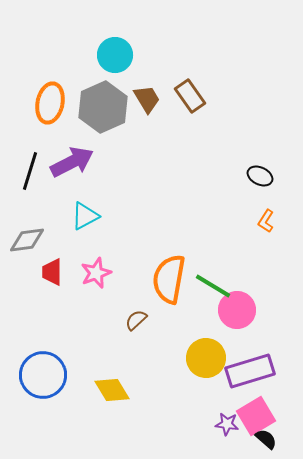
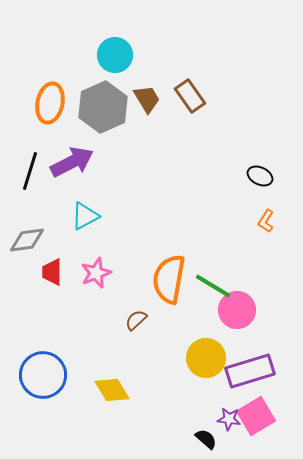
purple star: moved 2 px right, 5 px up
black semicircle: moved 60 px left
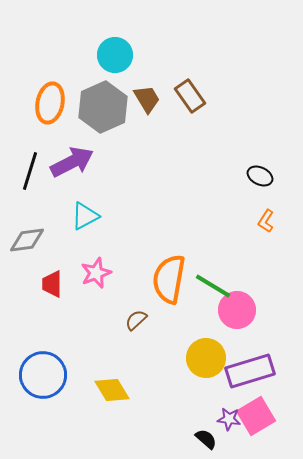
red trapezoid: moved 12 px down
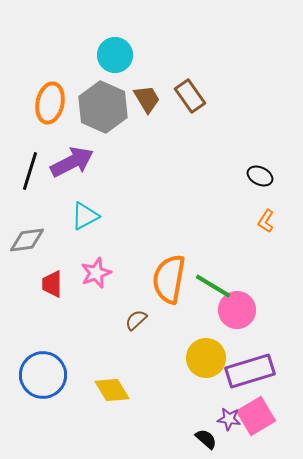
gray hexagon: rotated 12 degrees counterclockwise
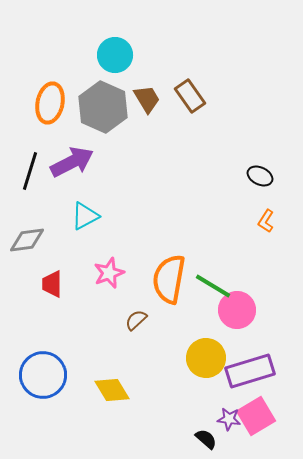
pink star: moved 13 px right
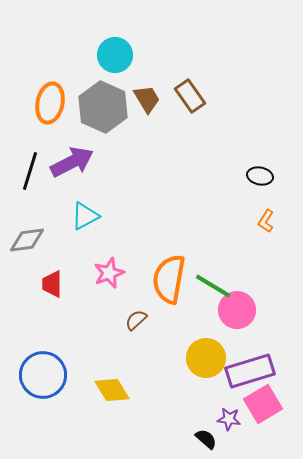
black ellipse: rotated 15 degrees counterclockwise
pink square: moved 7 px right, 12 px up
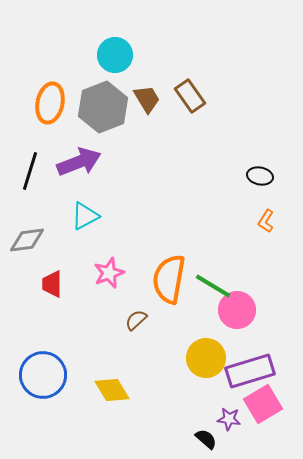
gray hexagon: rotated 15 degrees clockwise
purple arrow: moved 7 px right; rotated 6 degrees clockwise
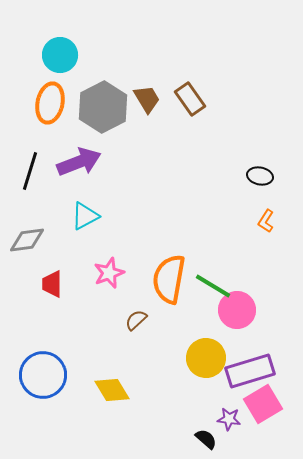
cyan circle: moved 55 px left
brown rectangle: moved 3 px down
gray hexagon: rotated 6 degrees counterclockwise
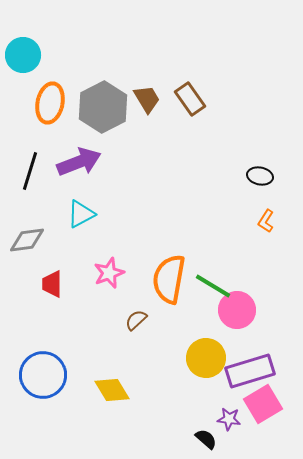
cyan circle: moved 37 px left
cyan triangle: moved 4 px left, 2 px up
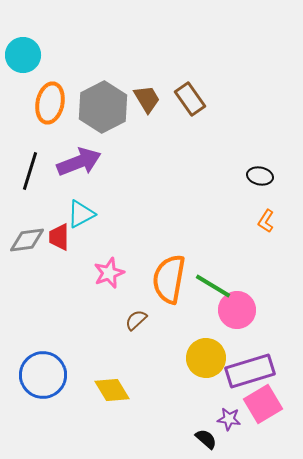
red trapezoid: moved 7 px right, 47 px up
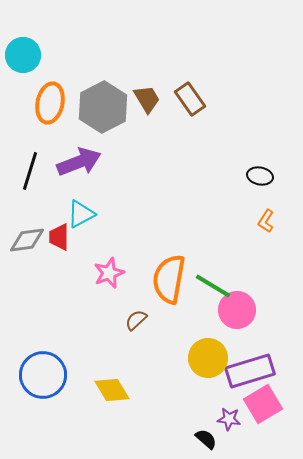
yellow circle: moved 2 px right
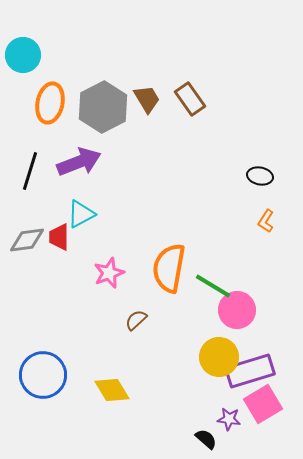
orange semicircle: moved 11 px up
yellow circle: moved 11 px right, 1 px up
